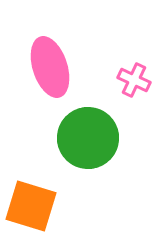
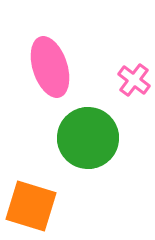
pink cross: rotated 12 degrees clockwise
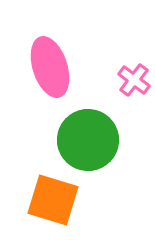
green circle: moved 2 px down
orange square: moved 22 px right, 6 px up
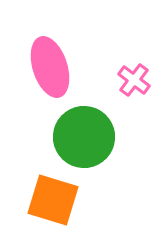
green circle: moved 4 px left, 3 px up
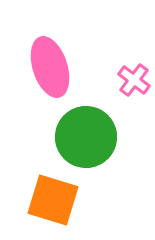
green circle: moved 2 px right
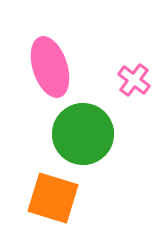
green circle: moved 3 px left, 3 px up
orange square: moved 2 px up
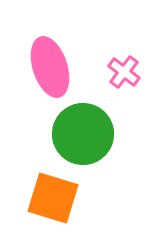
pink cross: moved 10 px left, 8 px up
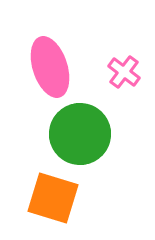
green circle: moved 3 px left
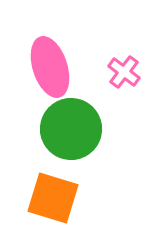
green circle: moved 9 px left, 5 px up
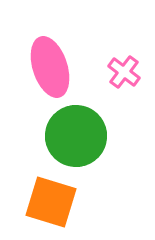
green circle: moved 5 px right, 7 px down
orange square: moved 2 px left, 4 px down
